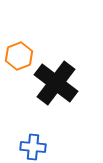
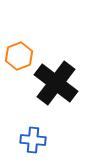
blue cross: moved 7 px up
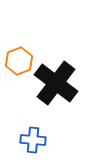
orange hexagon: moved 5 px down
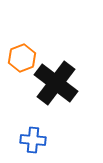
orange hexagon: moved 3 px right, 3 px up
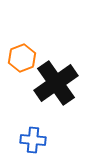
black cross: rotated 18 degrees clockwise
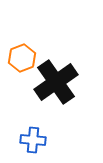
black cross: moved 1 px up
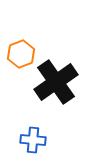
orange hexagon: moved 1 px left, 4 px up
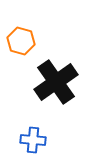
orange hexagon: moved 13 px up; rotated 24 degrees counterclockwise
